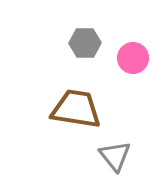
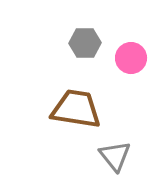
pink circle: moved 2 px left
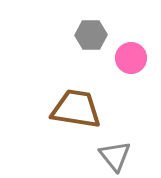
gray hexagon: moved 6 px right, 8 px up
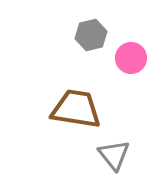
gray hexagon: rotated 12 degrees counterclockwise
gray triangle: moved 1 px left, 1 px up
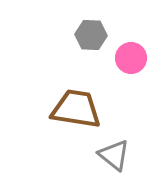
gray hexagon: rotated 16 degrees clockwise
gray triangle: rotated 12 degrees counterclockwise
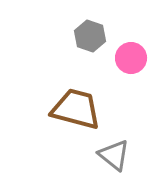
gray hexagon: moved 1 px left, 1 px down; rotated 16 degrees clockwise
brown trapezoid: rotated 6 degrees clockwise
